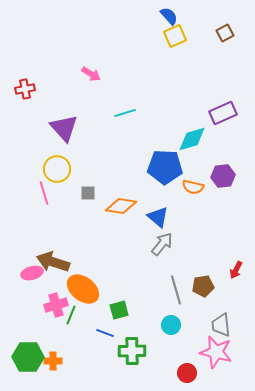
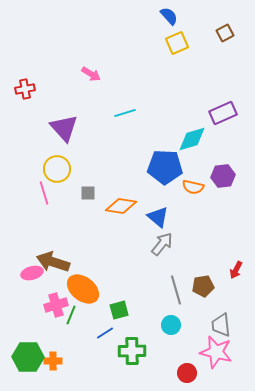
yellow square: moved 2 px right, 7 px down
blue line: rotated 54 degrees counterclockwise
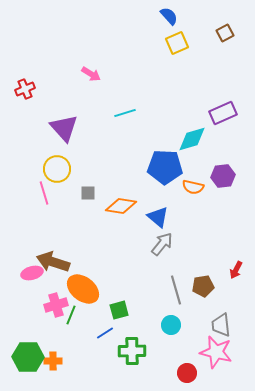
red cross: rotated 12 degrees counterclockwise
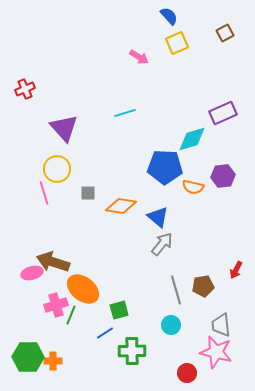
pink arrow: moved 48 px right, 17 px up
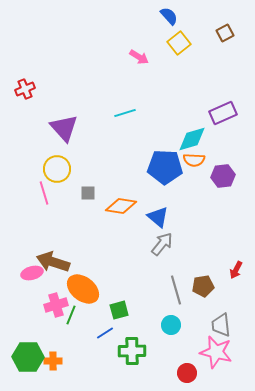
yellow square: moved 2 px right; rotated 15 degrees counterclockwise
orange semicircle: moved 1 px right, 27 px up; rotated 10 degrees counterclockwise
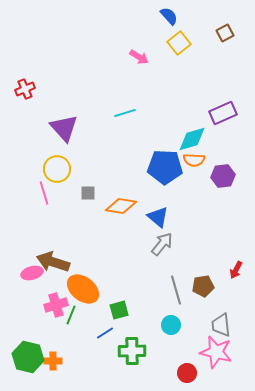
green hexagon: rotated 12 degrees clockwise
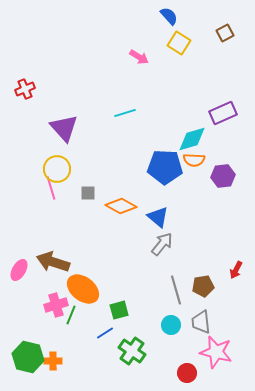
yellow square: rotated 20 degrees counterclockwise
pink line: moved 7 px right, 5 px up
orange diamond: rotated 20 degrees clockwise
pink ellipse: moved 13 px left, 3 px up; rotated 45 degrees counterclockwise
gray trapezoid: moved 20 px left, 3 px up
green cross: rotated 36 degrees clockwise
